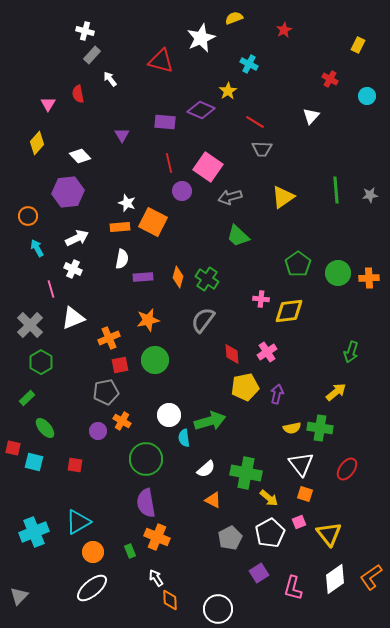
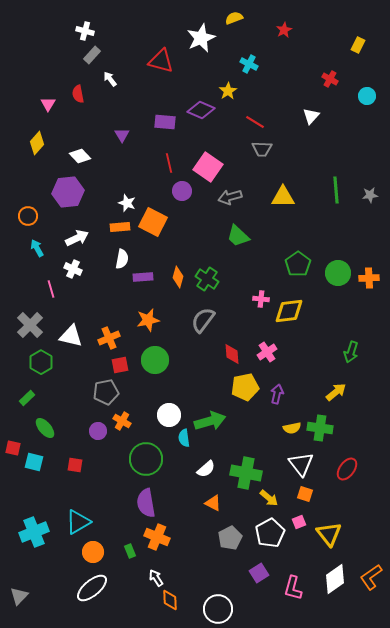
yellow triangle at (283, 197): rotated 35 degrees clockwise
white triangle at (73, 318): moved 2 px left, 18 px down; rotated 35 degrees clockwise
orange triangle at (213, 500): moved 3 px down
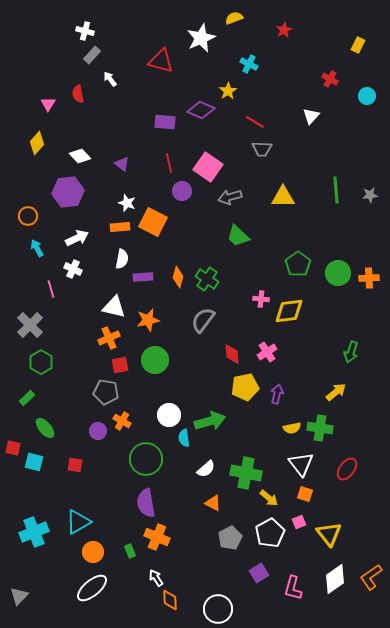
purple triangle at (122, 135): moved 29 px down; rotated 21 degrees counterclockwise
white triangle at (71, 336): moved 43 px right, 29 px up
gray pentagon at (106, 392): rotated 20 degrees clockwise
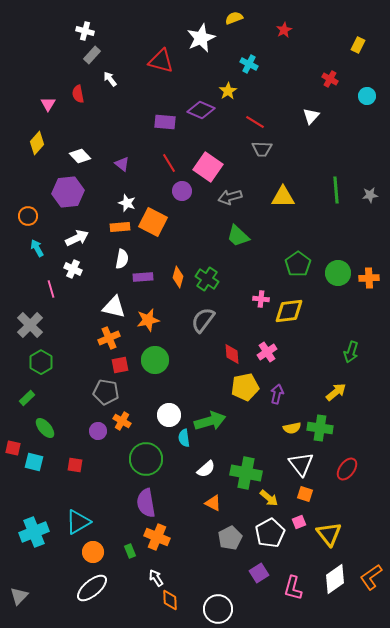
red line at (169, 163): rotated 18 degrees counterclockwise
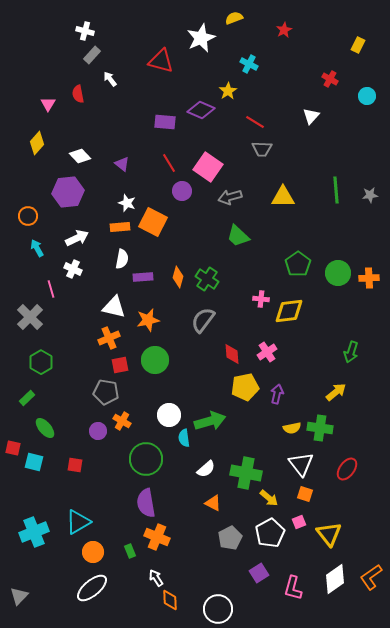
gray cross at (30, 325): moved 8 px up
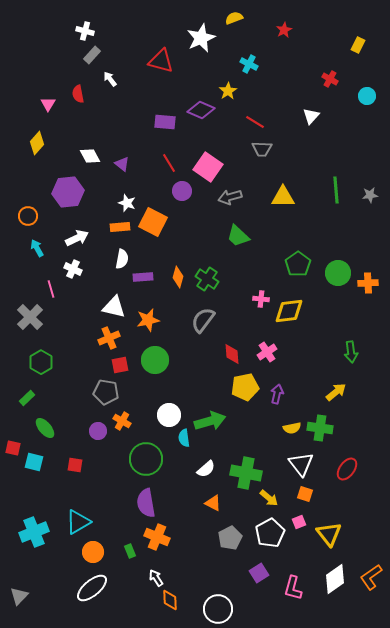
white diamond at (80, 156): moved 10 px right; rotated 15 degrees clockwise
orange cross at (369, 278): moved 1 px left, 5 px down
green arrow at (351, 352): rotated 25 degrees counterclockwise
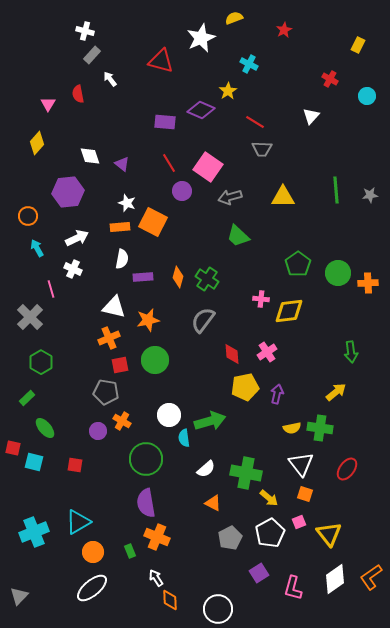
white diamond at (90, 156): rotated 10 degrees clockwise
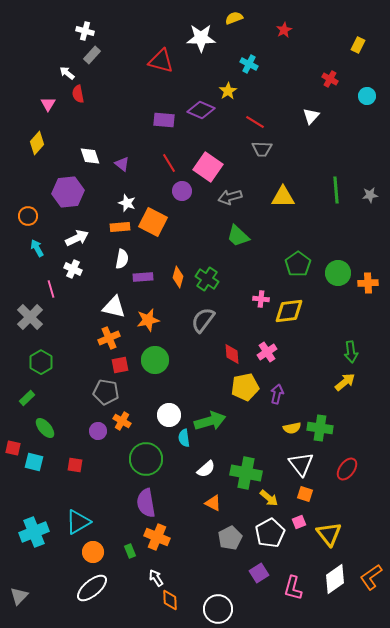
white star at (201, 38): rotated 24 degrees clockwise
white arrow at (110, 79): moved 43 px left, 6 px up; rotated 14 degrees counterclockwise
purple rectangle at (165, 122): moved 1 px left, 2 px up
yellow arrow at (336, 392): moved 9 px right, 10 px up
